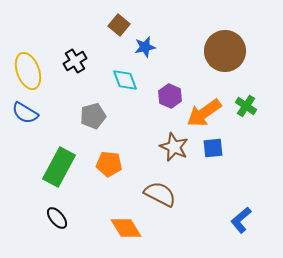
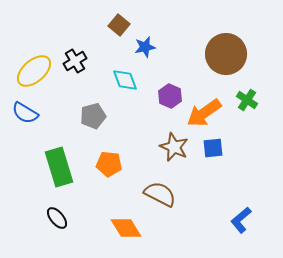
brown circle: moved 1 px right, 3 px down
yellow ellipse: moved 6 px right; rotated 69 degrees clockwise
green cross: moved 1 px right, 6 px up
green rectangle: rotated 45 degrees counterclockwise
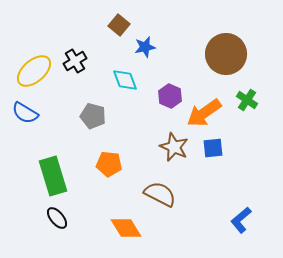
gray pentagon: rotated 30 degrees clockwise
green rectangle: moved 6 px left, 9 px down
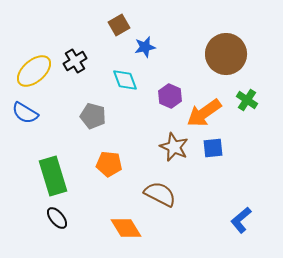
brown square: rotated 20 degrees clockwise
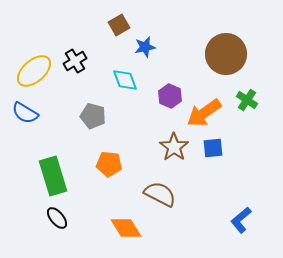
brown star: rotated 12 degrees clockwise
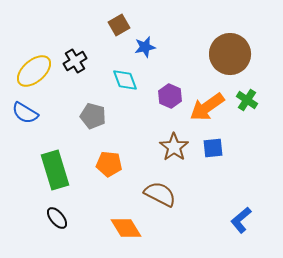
brown circle: moved 4 px right
orange arrow: moved 3 px right, 6 px up
green rectangle: moved 2 px right, 6 px up
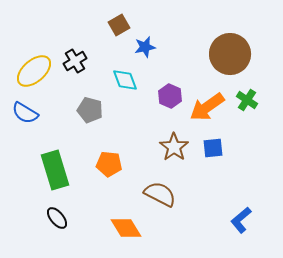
gray pentagon: moved 3 px left, 6 px up
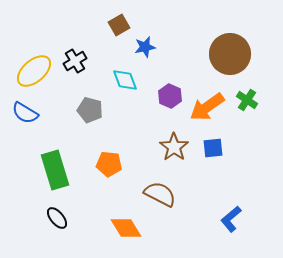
blue L-shape: moved 10 px left, 1 px up
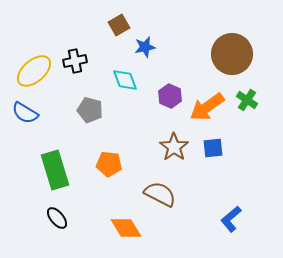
brown circle: moved 2 px right
black cross: rotated 20 degrees clockwise
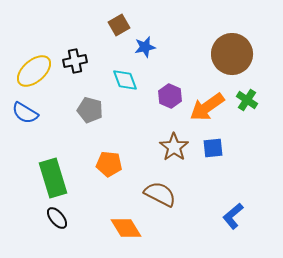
green rectangle: moved 2 px left, 8 px down
blue L-shape: moved 2 px right, 3 px up
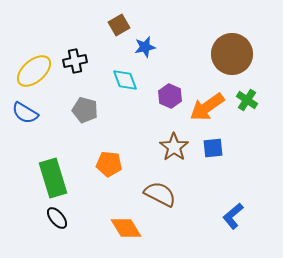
gray pentagon: moved 5 px left
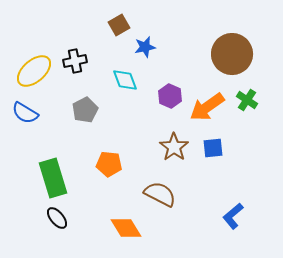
gray pentagon: rotated 30 degrees clockwise
